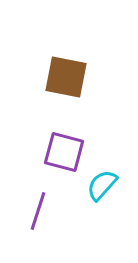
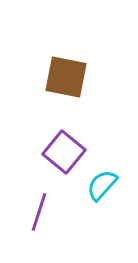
purple square: rotated 24 degrees clockwise
purple line: moved 1 px right, 1 px down
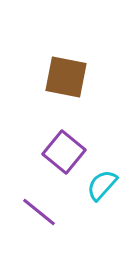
purple line: rotated 69 degrees counterclockwise
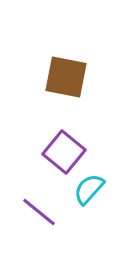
cyan semicircle: moved 13 px left, 4 px down
